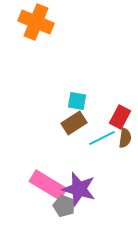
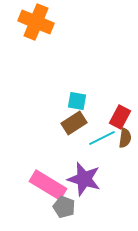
purple star: moved 5 px right, 10 px up
gray pentagon: moved 1 px down
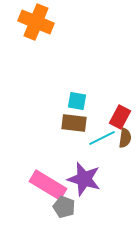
brown rectangle: rotated 40 degrees clockwise
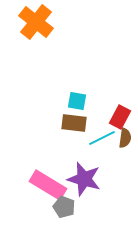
orange cross: rotated 16 degrees clockwise
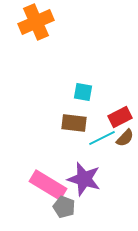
orange cross: rotated 28 degrees clockwise
cyan square: moved 6 px right, 9 px up
red rectangle: rotated 35 degrees clockwise
brown semicircle: rotated 36 degrees clockwise
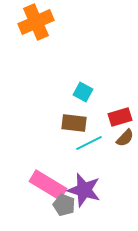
cyan square: rotated 18 degrees clockwise
red rectangle: rotated 10 degrees clockwise
cyan line: moved 13 px left, 5 px down
purple star: moved 11 px down
gray pentagon: moved 2 px up
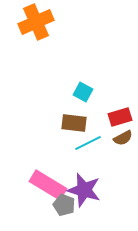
brown semicircle: moved 2 px left; rotated 18 degrees clockwise
cyan line: moved 1 px left
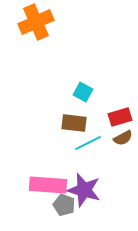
pink rectangle: rotated 27 degrees counterclockwise
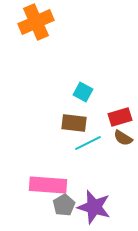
brown semicircle: rotated 60 degrees clockwise
purple star: moved 10 px right, 17 px down
gray pentagon: rotated 20 degrees clockwise
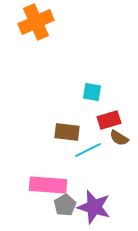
cyan square: moved 9 px right; rotated 18 degrees counterclockwise
red rectangle: moved 11 px left, 3 px down
brown rectangle: moved 7 px left, 9 px down
brown semicircle: moved 4 px left
cyan line: moved 7 px down
gray pentagon: moved 1 px right
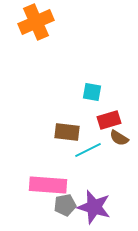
gray pentagon: rotated 20 degrees clockwise
